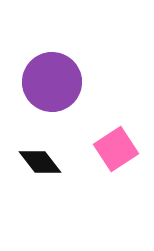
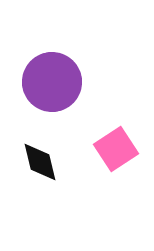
black diamond: rotated 24 degrees clockwise
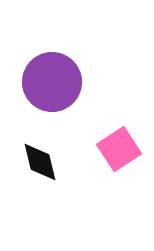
pink square: moved 3 px right
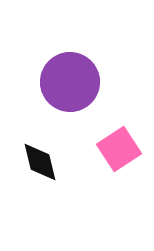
purple circle: moved 18 px right
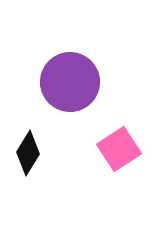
black diamond: moved 12 px left, 9 px up; rotated 45 degrees clockwise
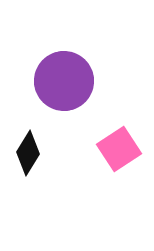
purple circle: moved 6 px left, 1 px up
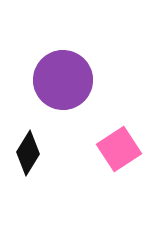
purple circle: moved 1 px left, 1 px up
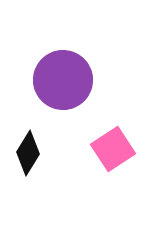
pink square: moved 6 px left
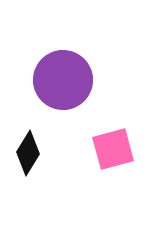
pink square: rotated 18 degrees clockwise
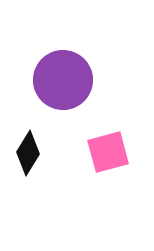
pink square: moved 5 px left, 3 px down
